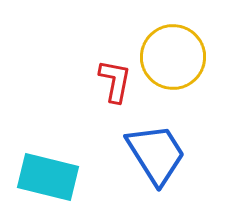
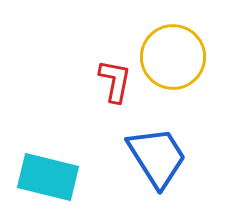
blue trapezoid: moved 1 px right, 3 px down
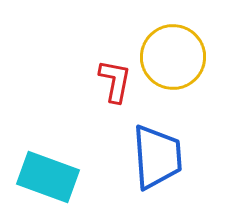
blue trapezoid: rotated 28 degrees clockwise
cyan rectangle: rotated 6 degrees clockwise
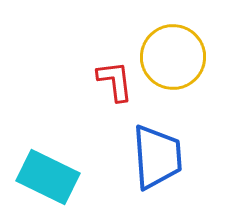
red L-shape: rotated 18 degrees counterclockwise
cyan rectangle: rotated 6 degrees clockwise
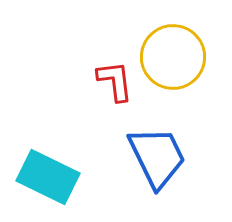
blue trapezoid: rotated 22 degrees counterclockwise
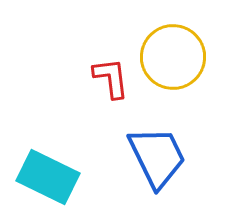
red L-shape: moved 4 px left, 3 px up
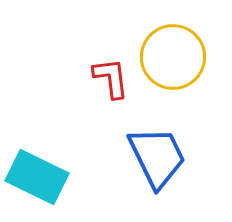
cyan rectangle: moved 11 px left
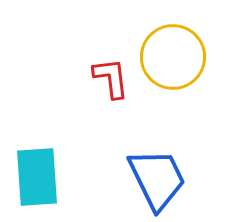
blue trapezoid: moved 22 px down
cyan rectangle: rotated 60 degrees clockwise
